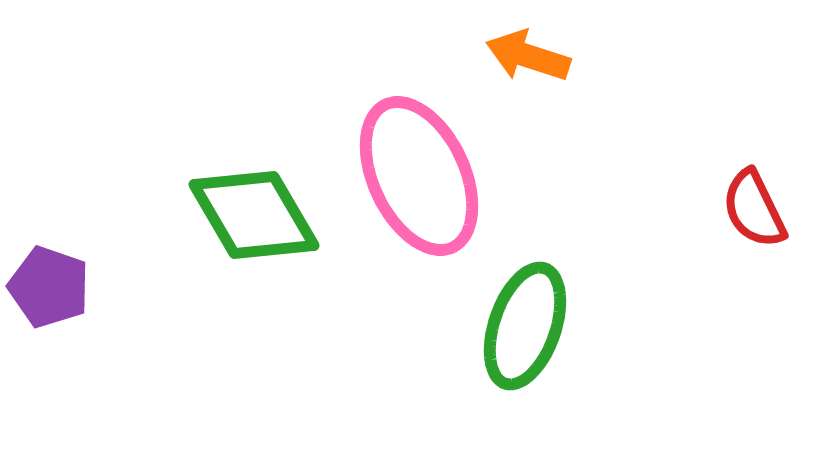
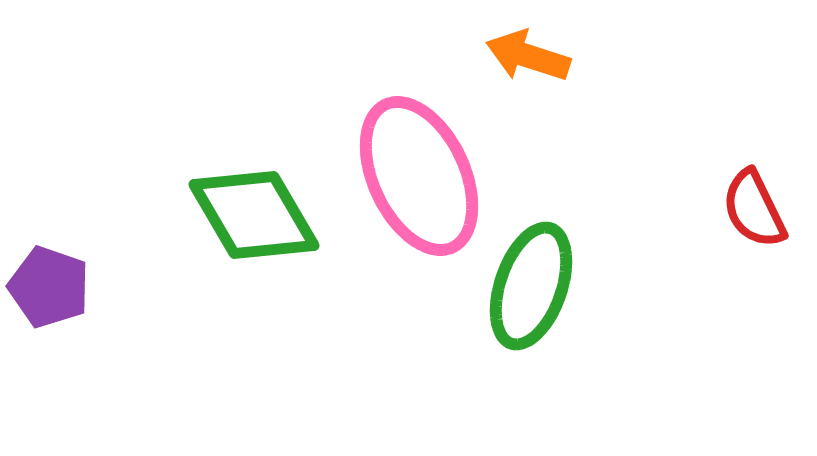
green ellipse: moved 6 px right, 40 px up
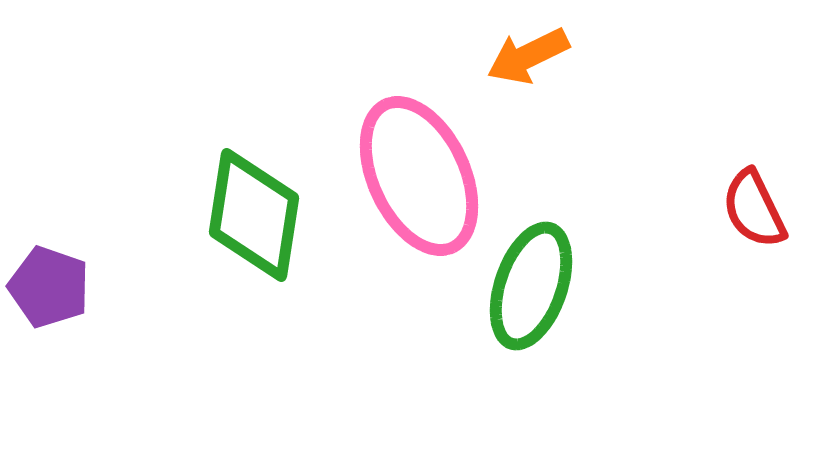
orange arrow: rotated 44 degrees counterclockwise
green diamond: rotated 39 degrees clockwise
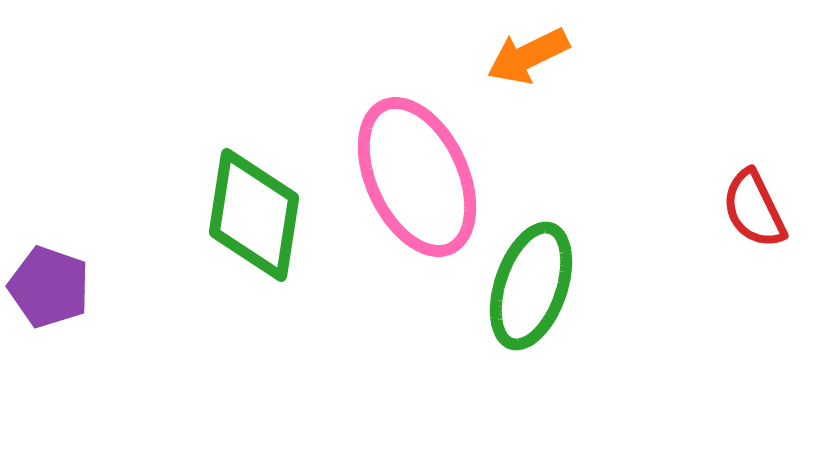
pink ellipse: moved 2 px left, 1 px down
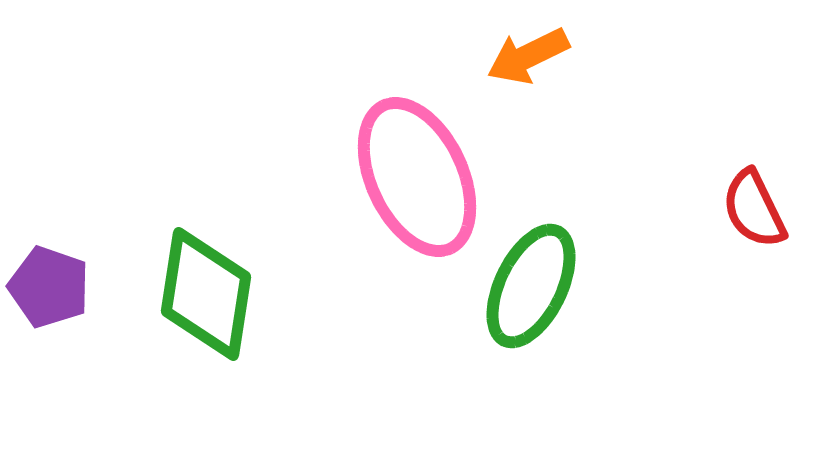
green diamond: moved 48 px left, 79 px down
green ellipse: rotated 7 degrees clockwise
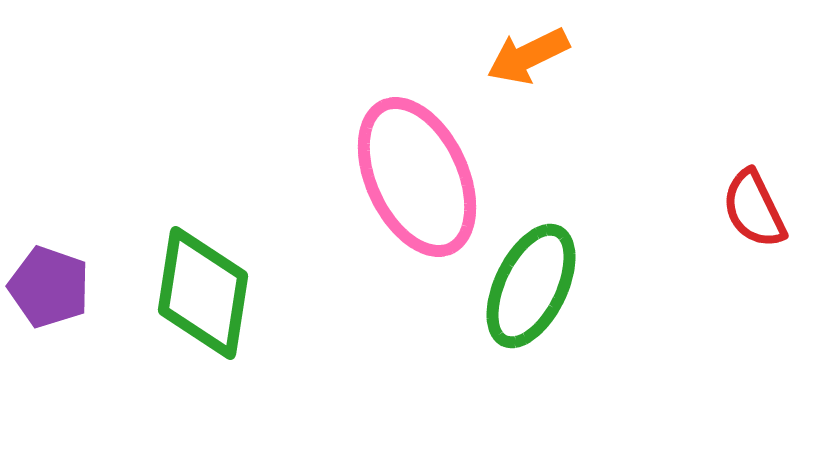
green diamond: moved 3 px left, 1 px up
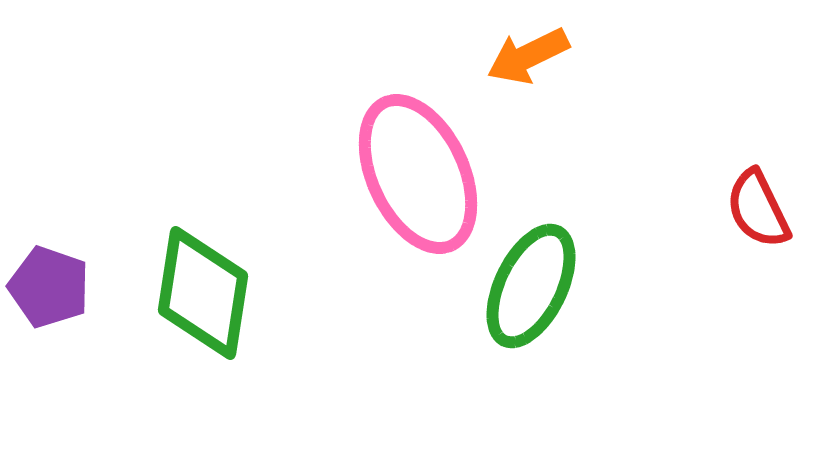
pink ellipse: moved 1 px right, 3 px up
red semicircle: moved 4 px right
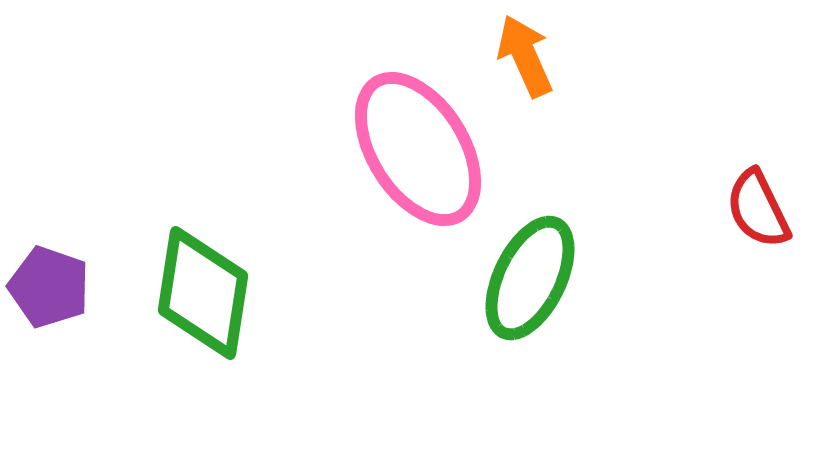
orange arrow: moved 3 px left; rotated 92 degrees clockwise
pink ellipse: moved 25 px up; rotated 7 degrees counterclockwise
green ellipse: moved 1 px left, 8 px up
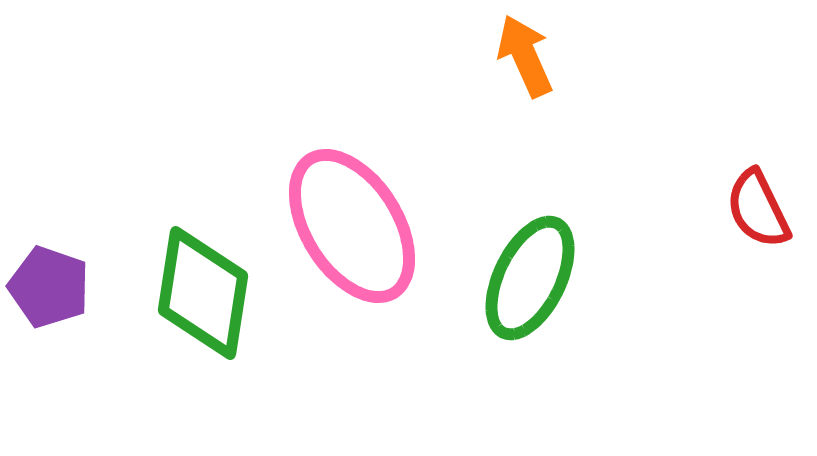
pink ellipse: moved 66 px left, 77 px down
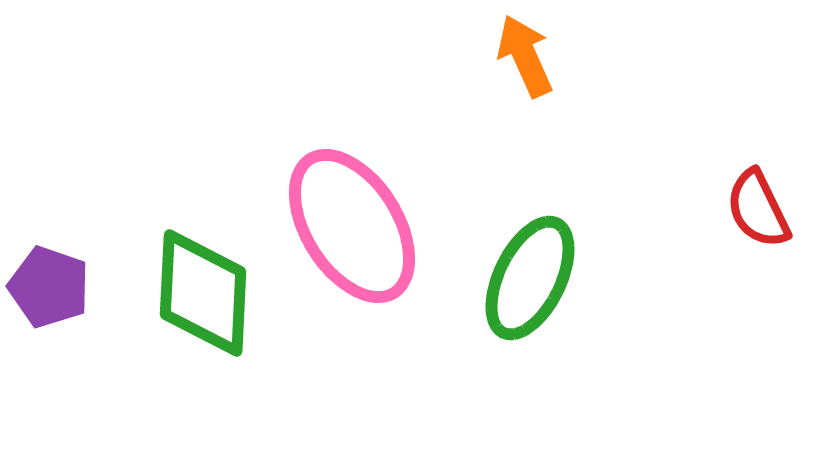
green diamond: rotated 6 degrees counterclockwise
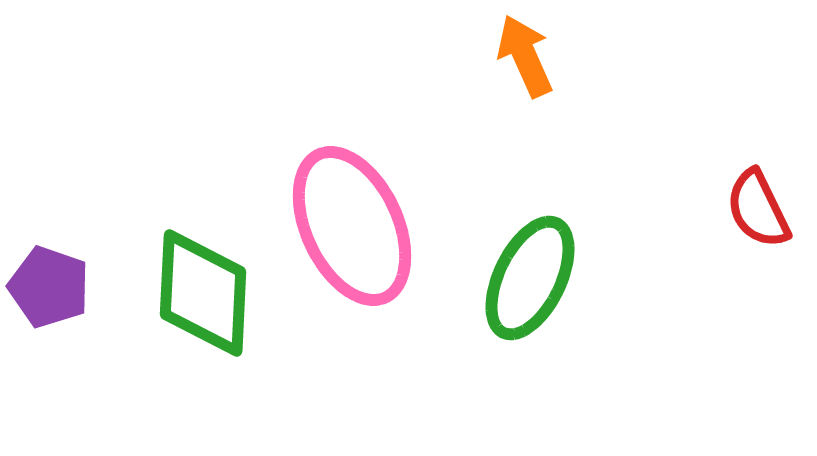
pink ellipse: rotated 7 degrees clockwise
